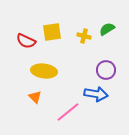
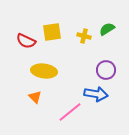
pink line: moved 2 px right
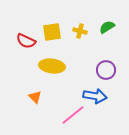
green semicircle: moved 2 px up
yellow cross: moved 4 px left, 5 px up
yellow ellipse: moved 8 px right, 5 px up
blue arrow: moved 1 px left, 2 px down
pink line: moved 3 px right, 3 px down
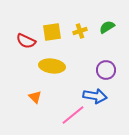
yellow cross: rotated 32 degrees counterclockwise
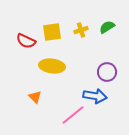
yellow cross: moved 1 px right, 1 px up
purple circle: moved 1 px right, 2 px down
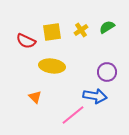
yellow cross: rotated 16 degrees counterclockwise
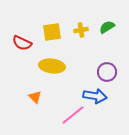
yellow cross: rotated 24 degrees clockwise
red semicircle: moved 4 px left, 2 px down
